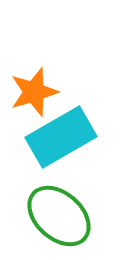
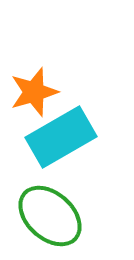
green ellipse: moved 9 px left
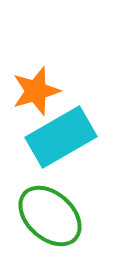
orange star: moved 2 px right, 1 px up
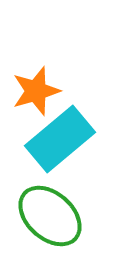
cyan rectangle: moved 1 px left, 2 px down; rotated 10 degrees counterclockwise
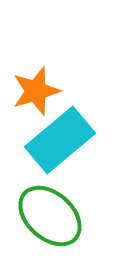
cyan rectangle: moved 1 px down
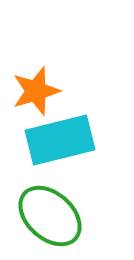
cyan rectangle: rotated 26 degrees clockwise
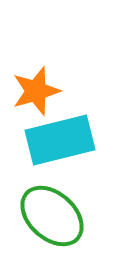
green ellipse: moved 2 px right
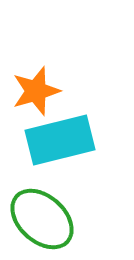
green ellipse: moved 10 px left, 3 px down
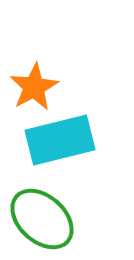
orange star: moved 2 px left, 4 px up; rotated 12 degrees counterclockwise
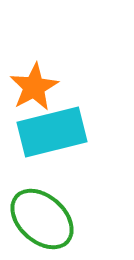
cyan rectangle: moved 8 px left, 8 px up
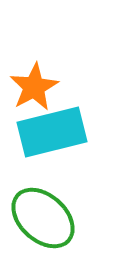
green ellipse: moved 1 px right, 1 px up
